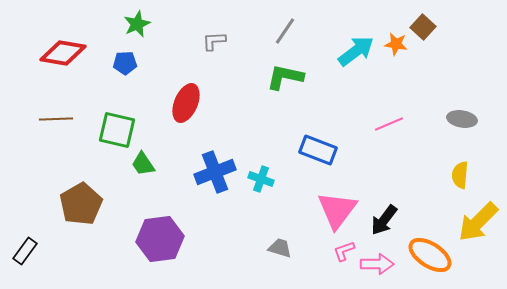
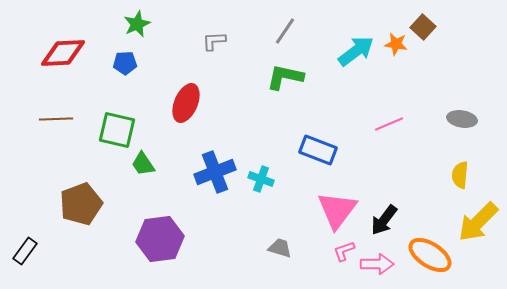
red diamond: rotated 12 degrees counterclockwise
brown pentagon: rotated 9 degrees clockwise
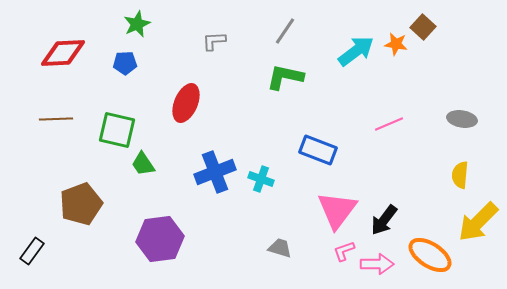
black rectangle: moved 7 px right
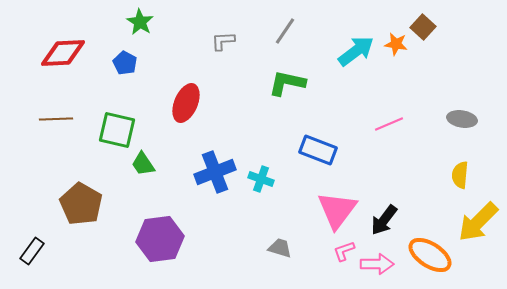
green star: moved 3 px right, 2 px up; rotated 16 degrees counterclockwise
gray L-shape: moved 9 px right
blue pentagon: rotated 30 degrees clockwise
green L-shape: moved 2 px right, 6 px down
brown pentagon: rotated 21 degrees counterclockwise
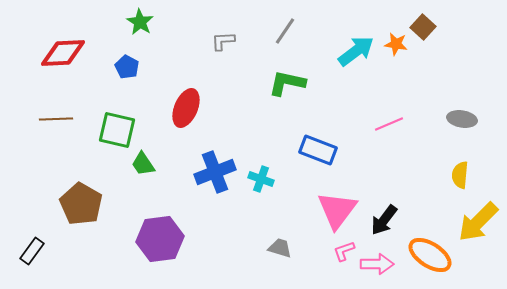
blue pentagon: moved 2 px right, 4 px down
red ellipse: moved 5 px down
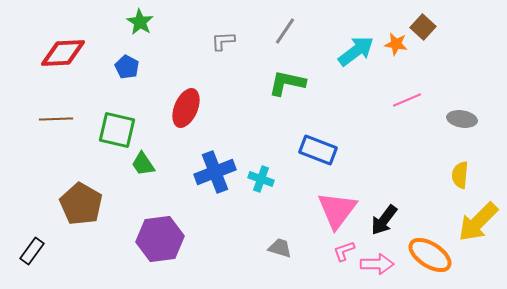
pink line: moved 18 px right, 24 px up
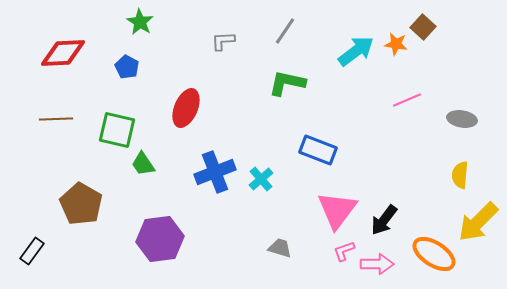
cyan cross: rotated 30 degrees clockwise
orange ellipse: moved 4 px right, 1 px up
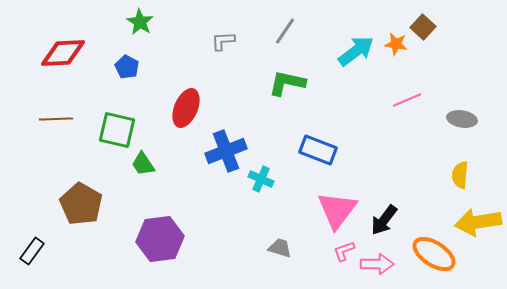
blue cross: moved 11 px right, 21 px up
cyan cross: rotated 25 degrees counterclockwise
yellow arrow: rotated 36 degrees clockwise
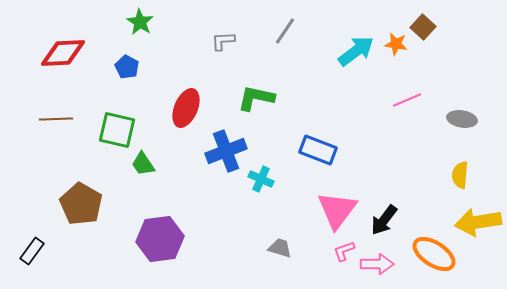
green L-shape: moved 31 px left, 15 px down
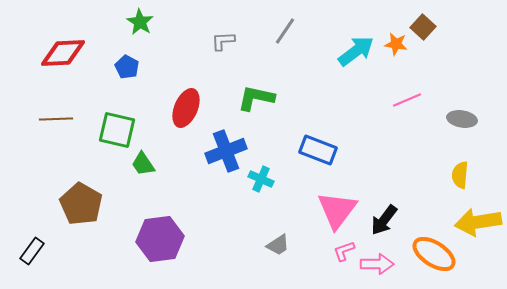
gray trapezoid: moved 2 px left, 3 px up; rotated 130 degrees clockwise
